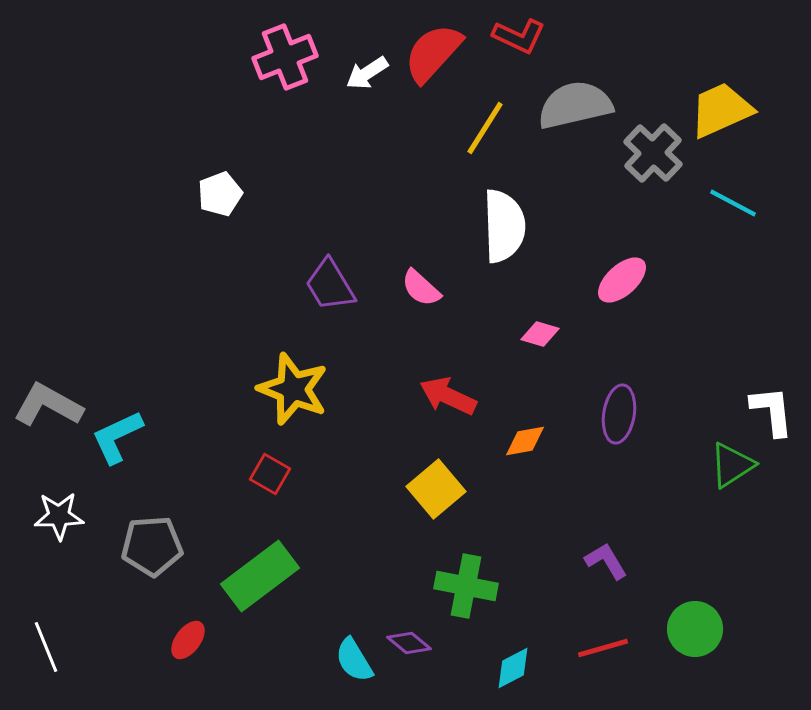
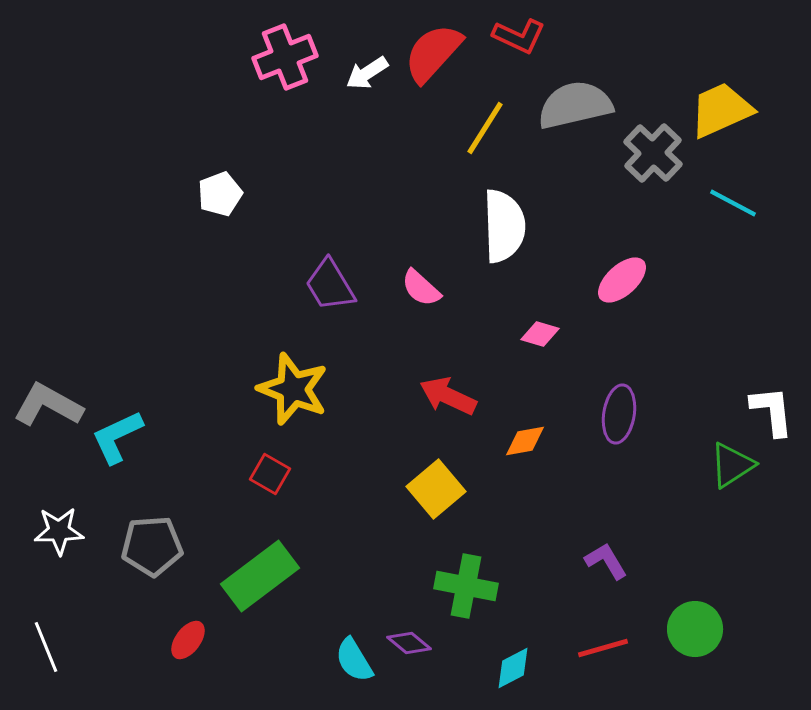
white star: moved 15 px down
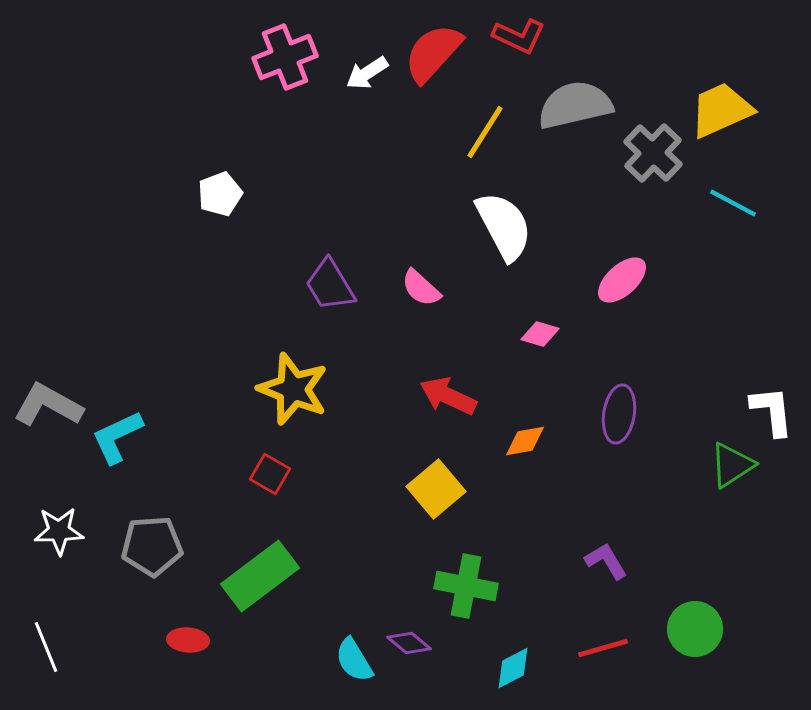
yellow line: moved 4 px down
white semicircle: rotated 26 degrees counterclockwise
red ellipse: rotated 57 degrees clockwise
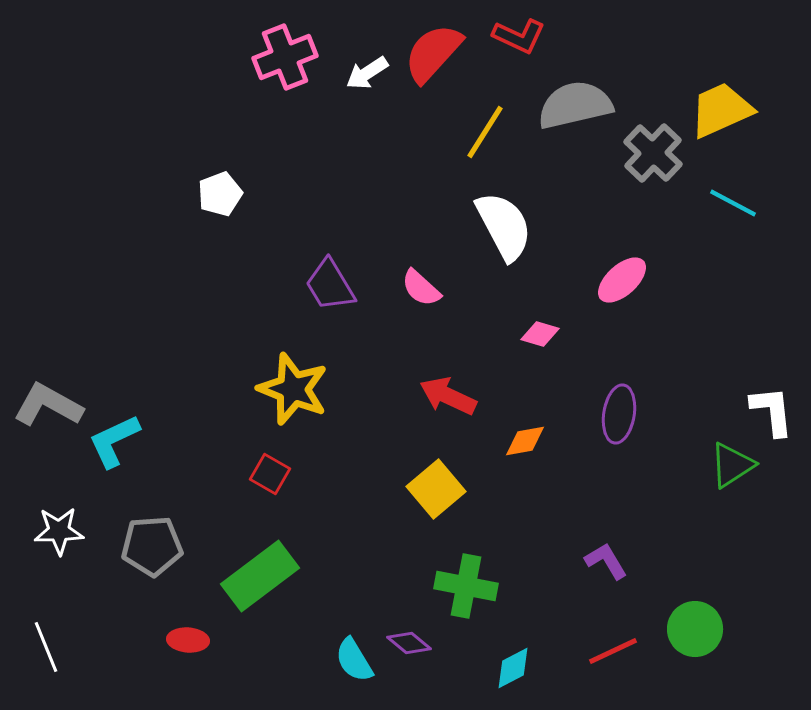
cyan L-shape: moved 3 px left, 4 px down
red line: moved 10 px right, 3 px down; rotated 9 degrees counterclockwise
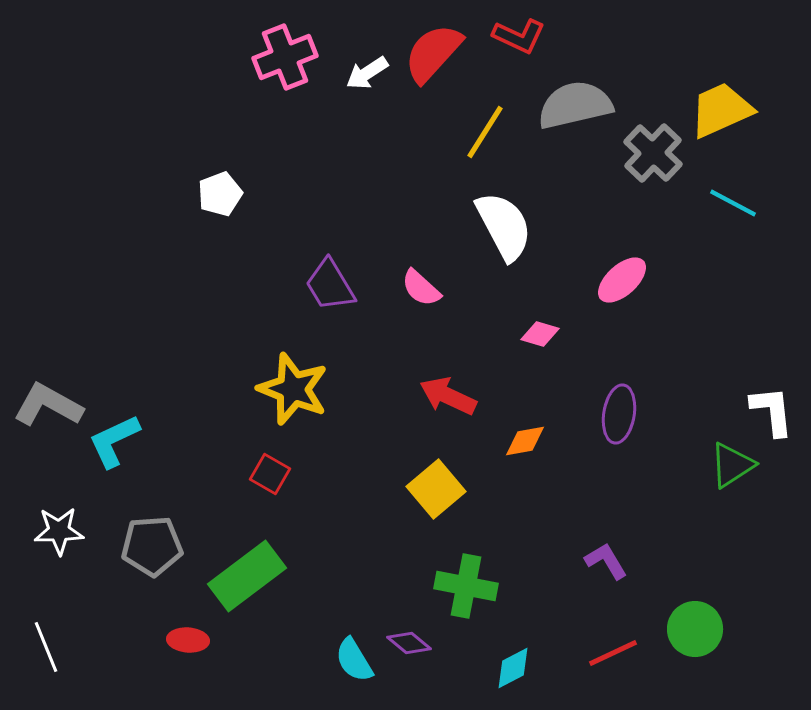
green rectangle: moved 13 px left
red line: moved 2 px down
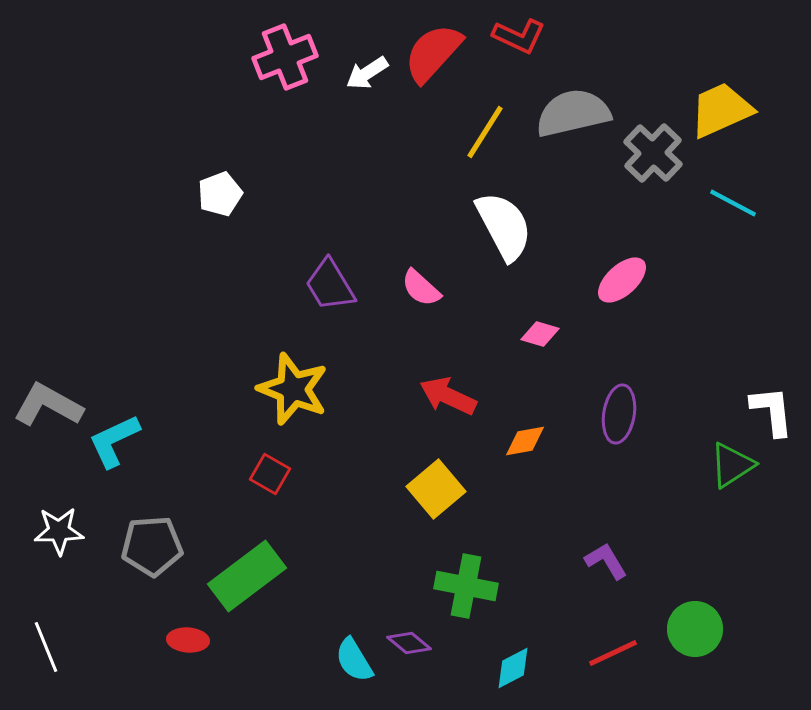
gray semicircle: moved 2 px left, 8 px down
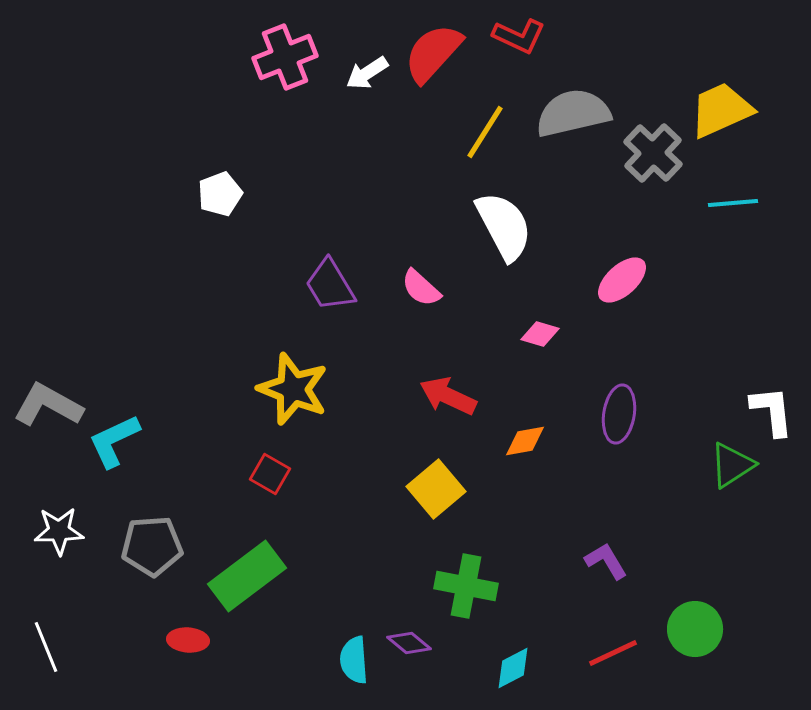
cyan line: rotated 33 degrees counterclockwise
cyan semicircle: rotated 27 degrees clockwise
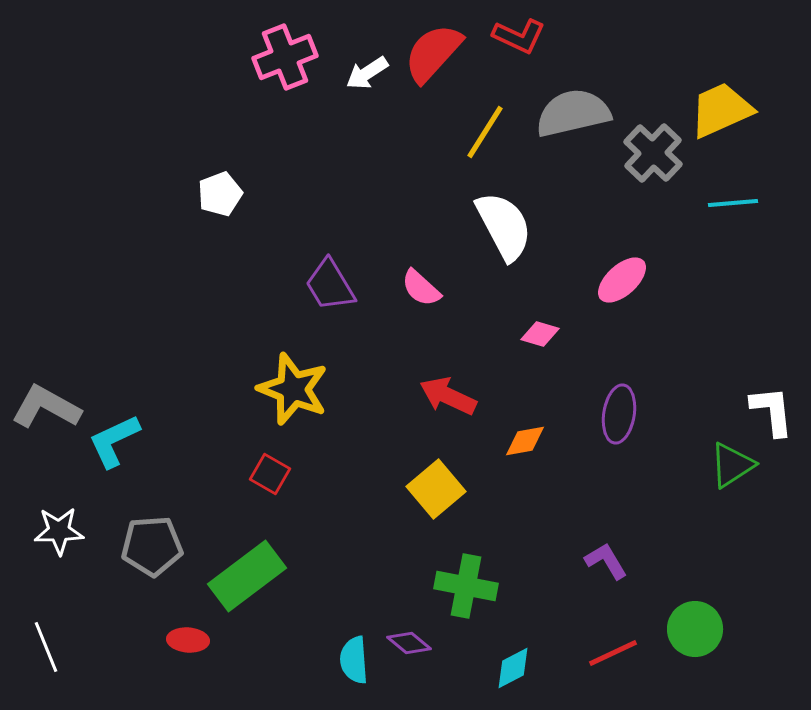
gray L-shape: moved 2 px left, 2 px down
